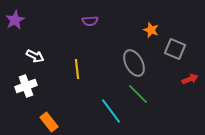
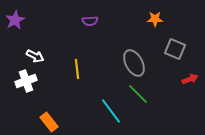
orange star: moved 4 px right, 11 px up; rotated 21 degrees counterclockwise
white cross: moved 5 px up
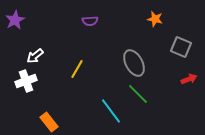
orange star: rotated 14 degrees clockwise
gray square: moved 6 px right, 2 px up
white arrow: rotated 114 degrees clockwise
yellow line: rotated 36 degrees clockwise
red arrow: moved 1 px left
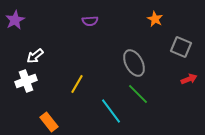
orange star: rotated 14 degrees clockwise
yellow line: moved 15 px down
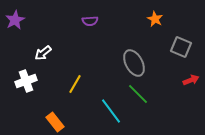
white arrow: moved 8 px right, 3 px up
red arrow: moved 2 px right, 1 px down
yellow line: moved 2 px left
orange rectangle: moved 6 px right
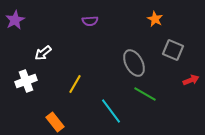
gray square: moved 8 px left, 3 px down
green line: moved 7 px right; rotated 15 degrees counterclockwise
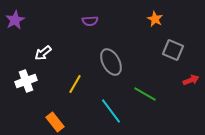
gray ellipse: moved 23 px left, 1 px up
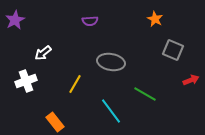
gray ellipse: rotated 52 degrees counterclockwise
